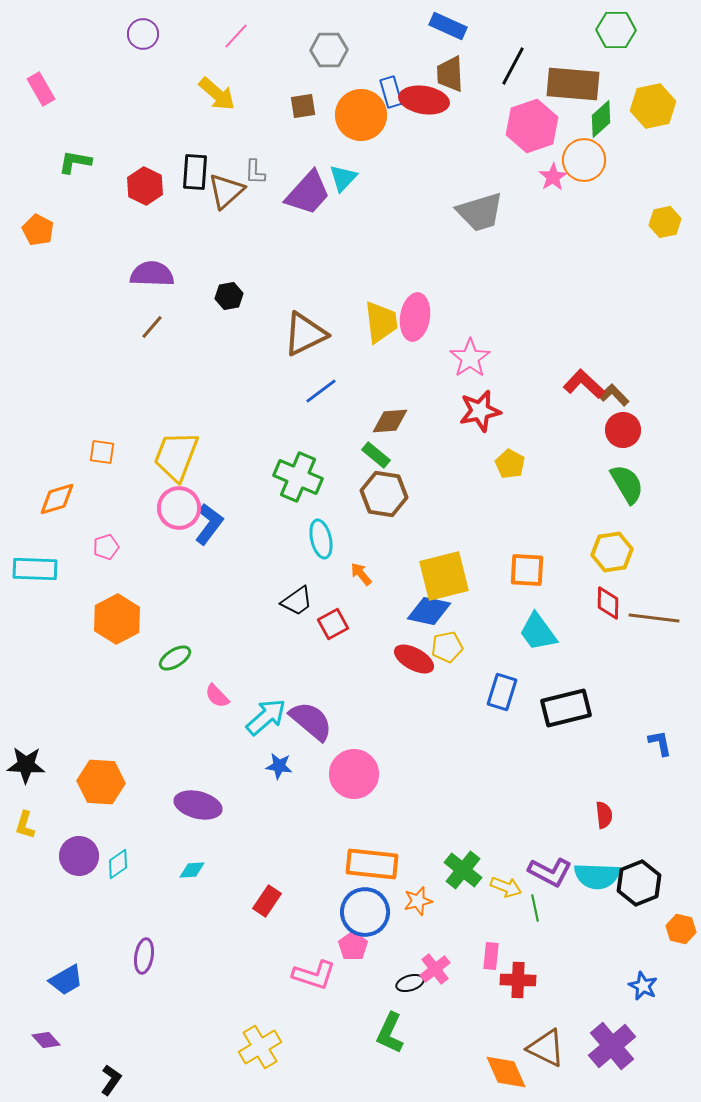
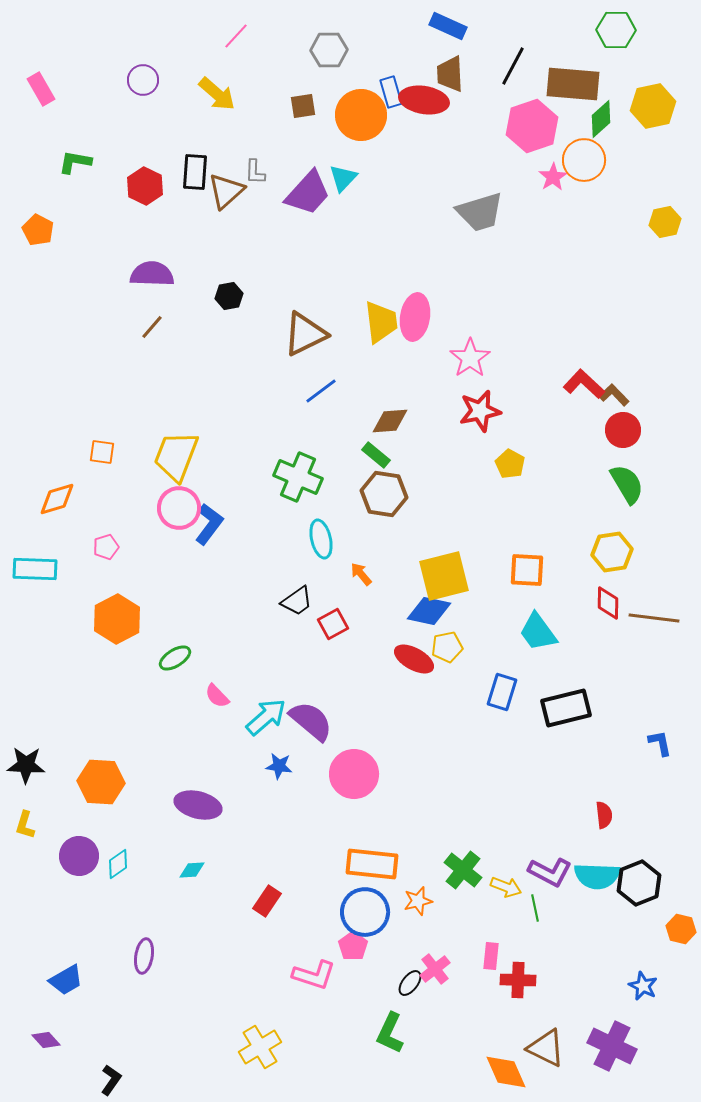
purple circle at (143, 34): moved 46 px down
black ellipse at (410, 983): rotated 36 degrees counterclockwise
purple cross at (612, 1046): rotated 24 degrees counterclockwise
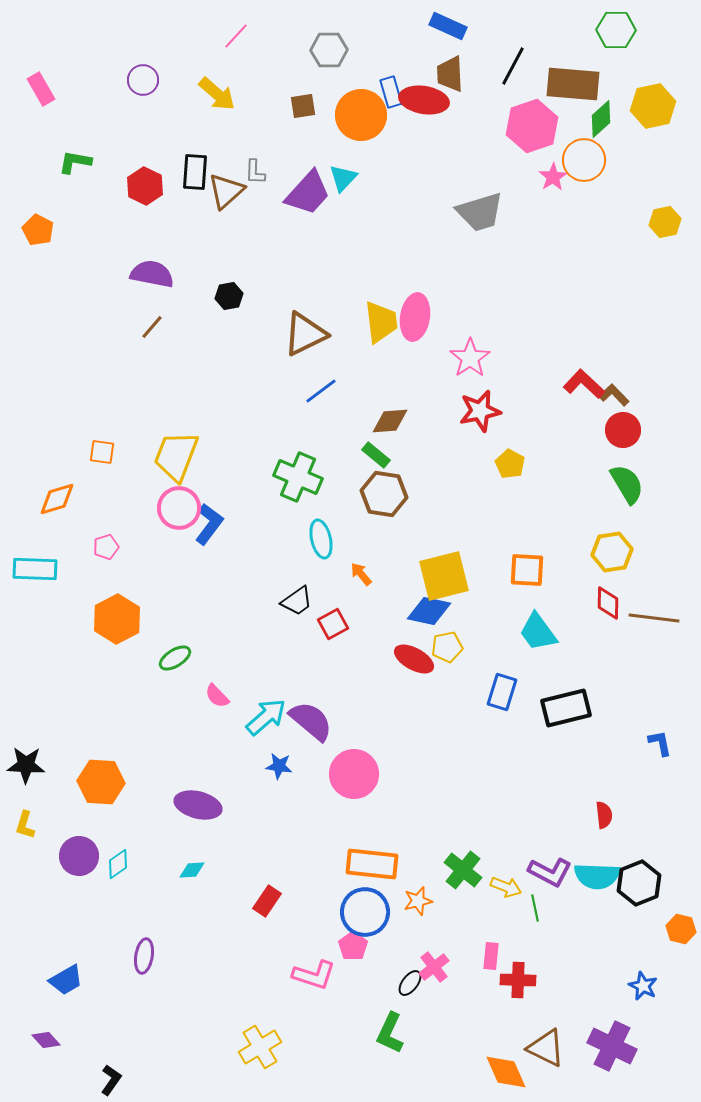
purple semicircle at (152, 274): rotated 9 degrees clockwise
pink cross at (435, 969): moved 1 px left, 2 px up
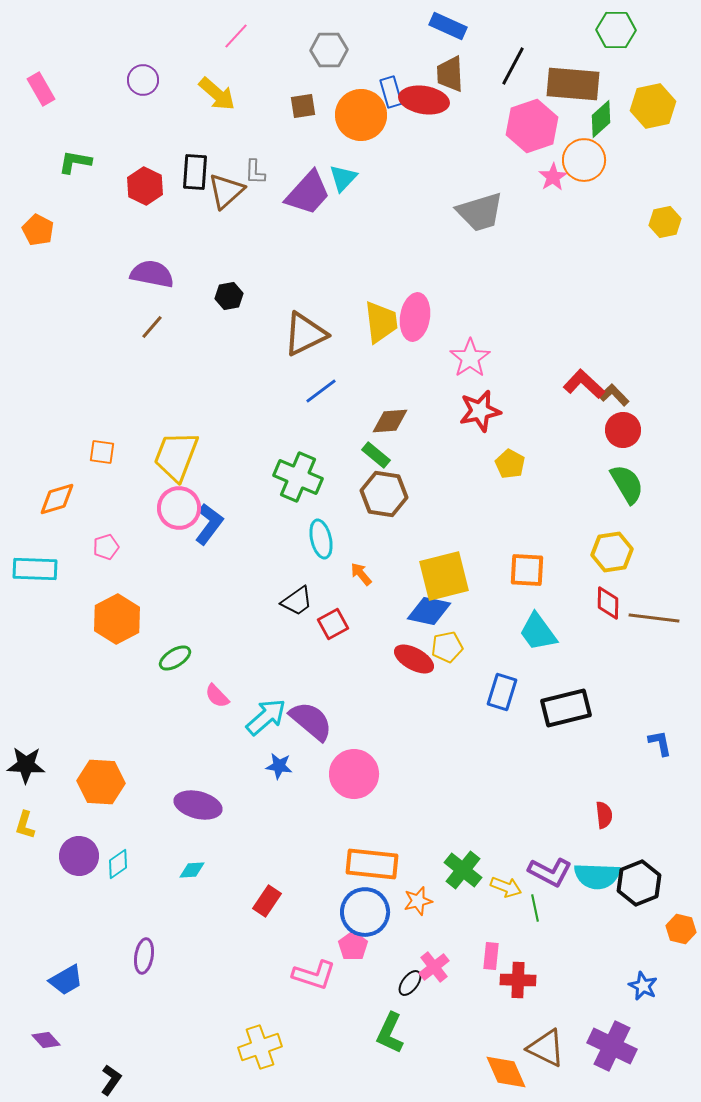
yellow cross at (260, 1047): rotated 12 degrees clockwise
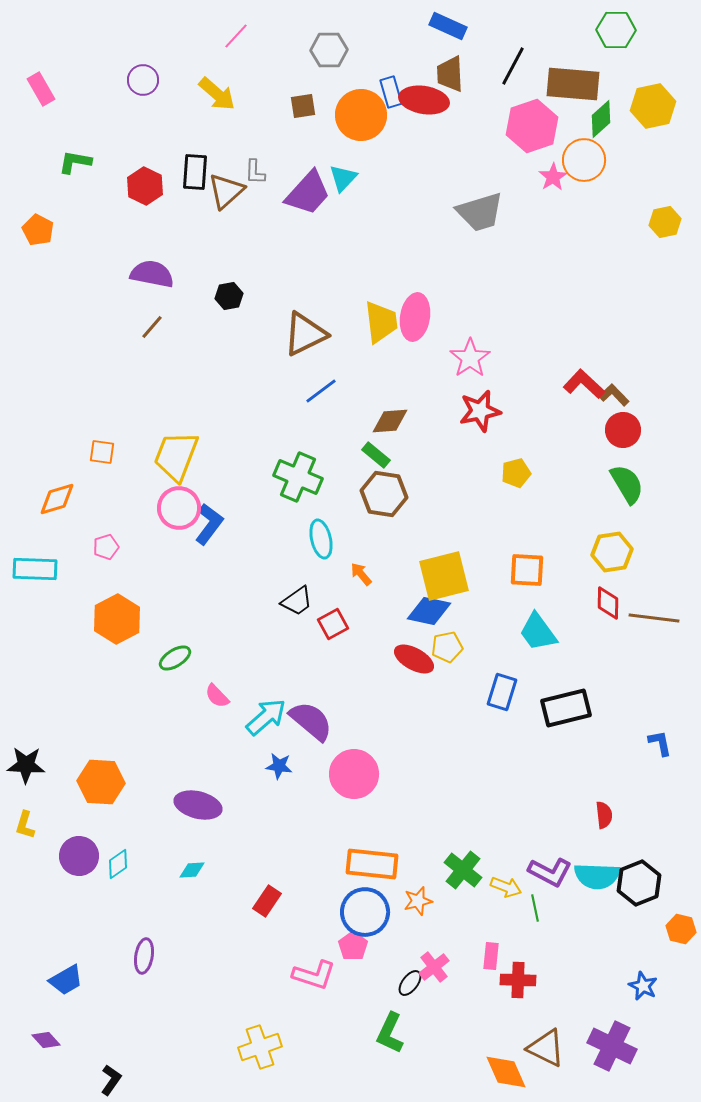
yellow pentagon at (510, 464): moved 6 px right, 9 px down; rotated 28 degrees clockwise
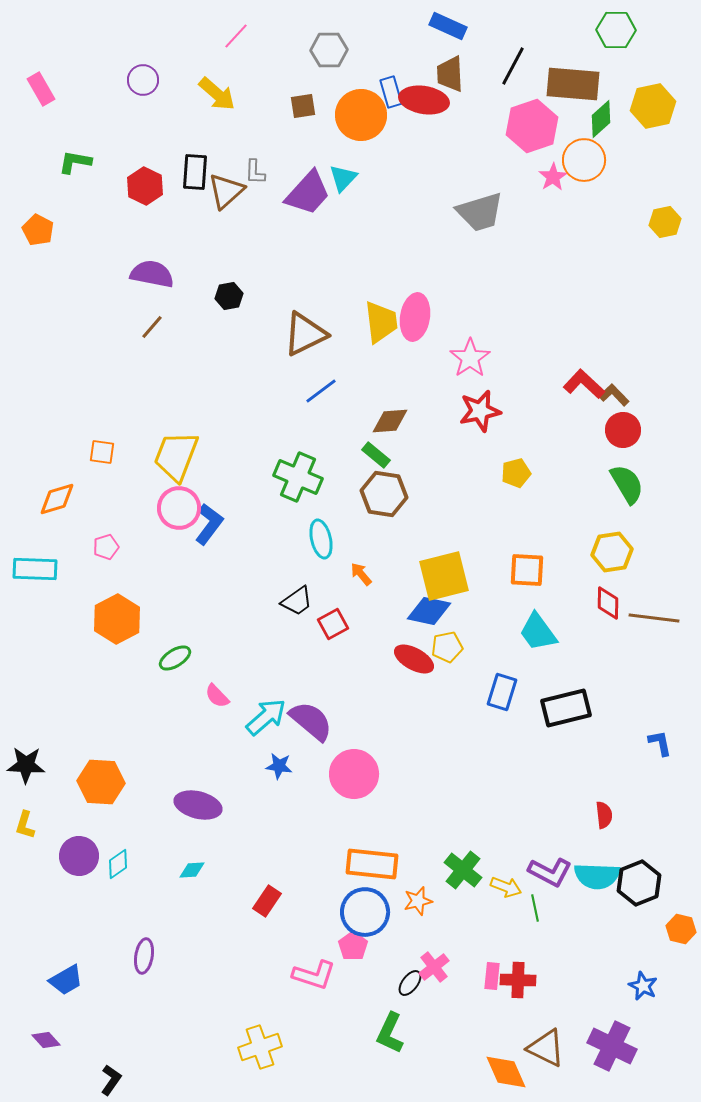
pink rectangle at (491, 956): moved 1 px right, 20 px down
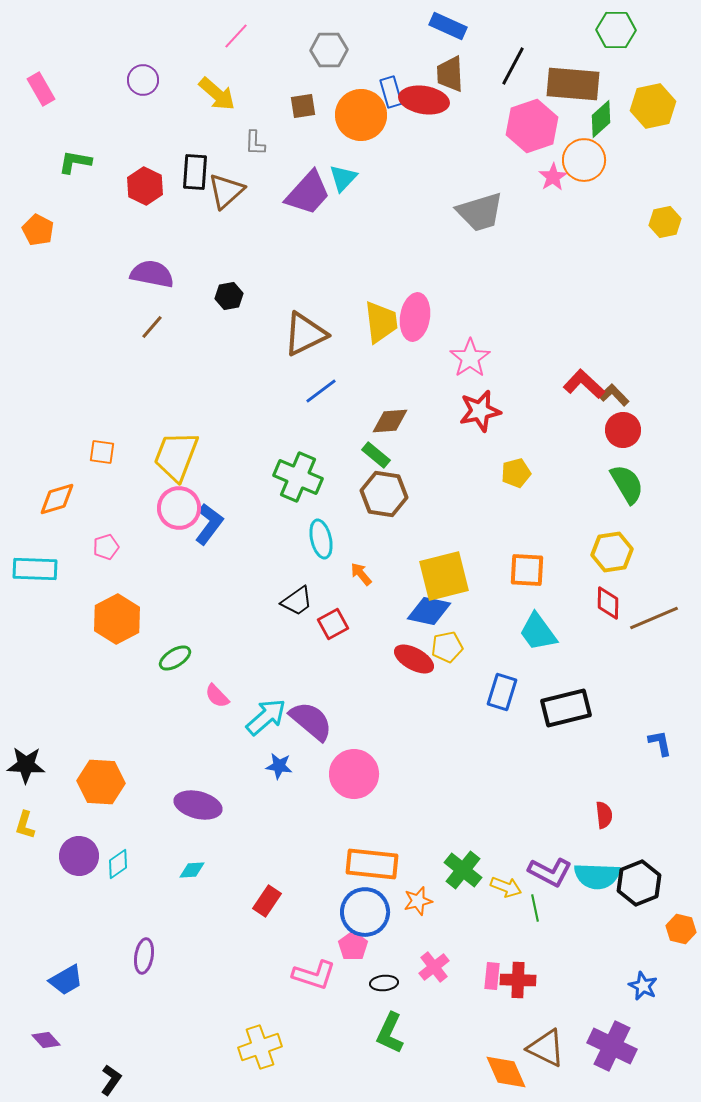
gray L-shape at (255, 172): moved 29 px up
brown line at (654, 618): rotated 30 degrees counterclockwise
black ellipse at (410, 983): moved 26 px left; rotated 48 degrees clockwise
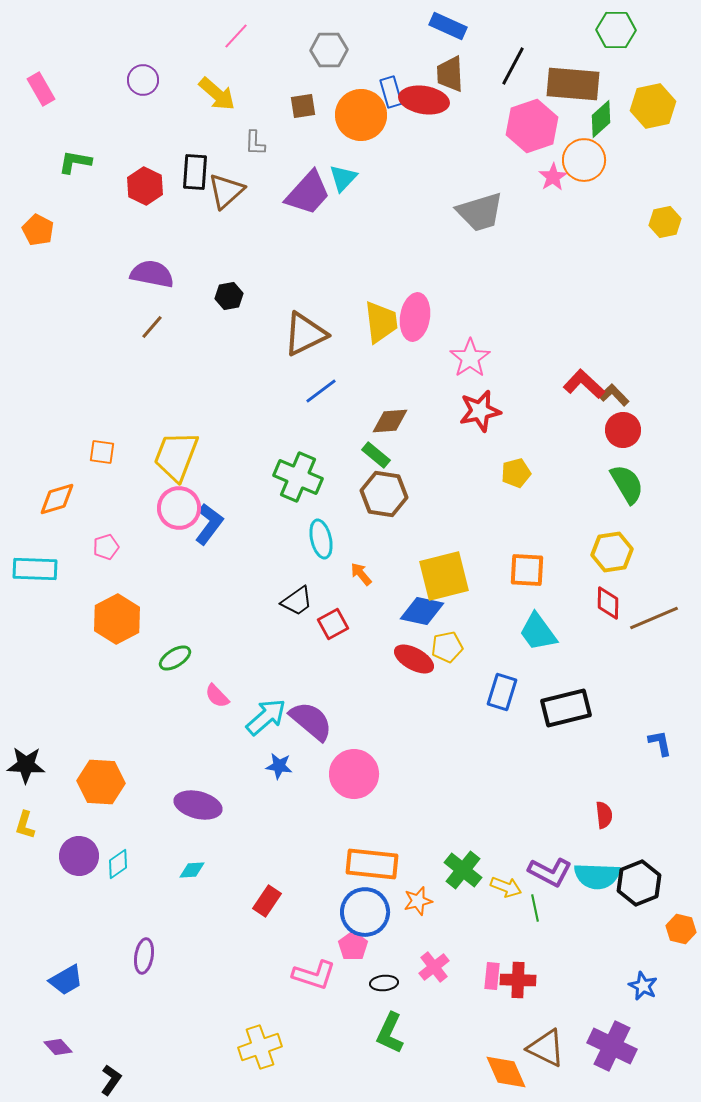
blue diamond at (429, 611): moved 7 px left
purple diamond at (46, 1040): moved 12 px right, 7 px down
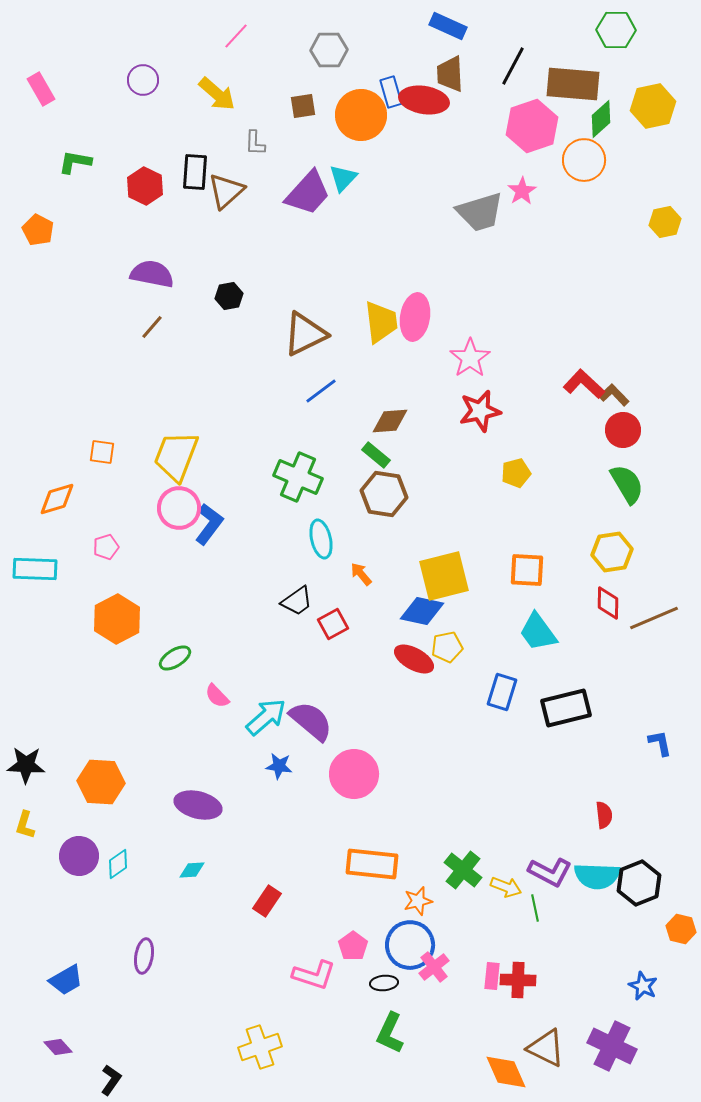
pink star at (553, 177): moved 31 px left, 14 px down
blue circle at (365, 912): moved 45 px right, 33 px down
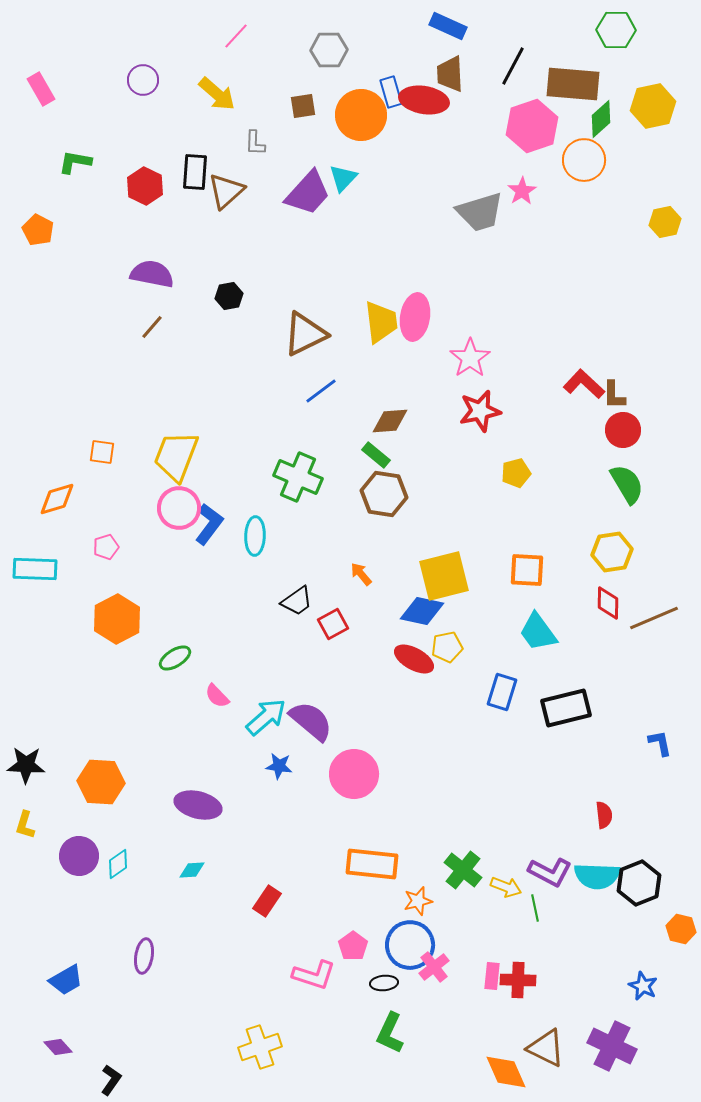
brown L-shape at (614, 395): rotated 136 degrees counterclockwise
cyan ellipse at (321, 539): moved 66 px left, 3 px up; rotated 15 degrees clockwise
